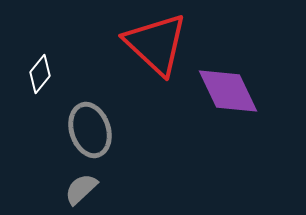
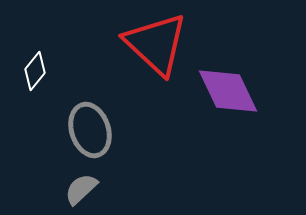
white diamond: moved 5 px left, 3 px up
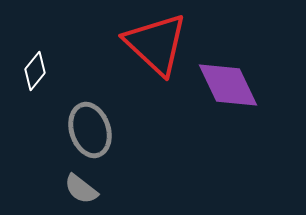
purple diamond: moved 6 px up
gray semicircle: rotated 99 degrees counterclockwise
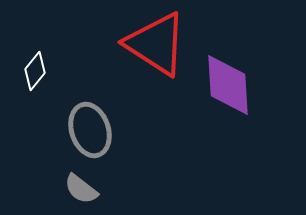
red triangle: rotated 10 degrees counterclockwise
purple diamond: rotated 22 degrees clockwise
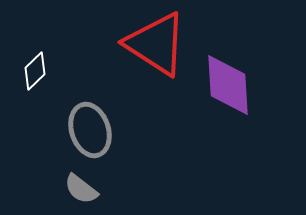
white diamond: rotated 6 degrees clockwise
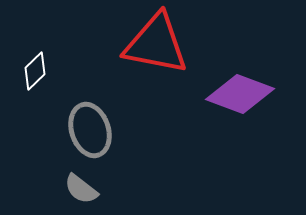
red triangle: rotated 22 degrees counterclockwise
purple diamond: moved 12 px right, 9 px down; rotated 66 degrees counterclockwise
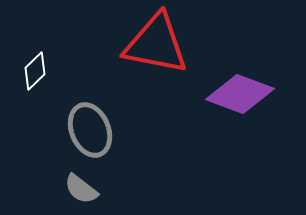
gray ellipse: rotated 4 degrees counterclockwise
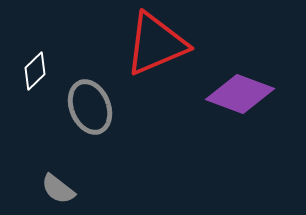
red triangle: rotated 34 degrees counterclockwise
gray ellipse: moved 23 px up
gray semicircle: moved 23 px left
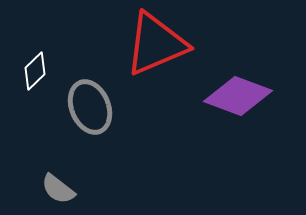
purple diamond: moved 2 px left, 2 px down
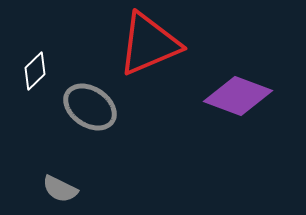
red triangle: moved 7 px left
gray ellipse: rotated 34 degrees counterclockwise
gray semicircle: moved 2 px right; rotated 12 degrees counterclockwise
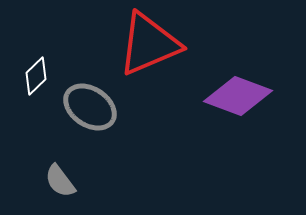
white diamond: moved 1 px right, 5 px down
gray semicircle: moved 8 px up; rotated 27 degrees clockwise
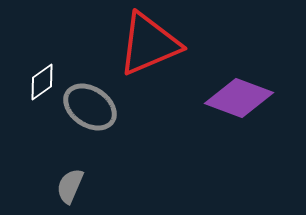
white diamond: moved 6 px right, 6 px down; rotated 9 degrees clockwise
purple diamond: moved 1 px right, 2 px down
gray semicircle: moved 10 px right, 5 px down; rotated 60 degrees clockwise
